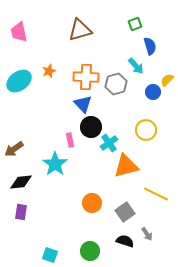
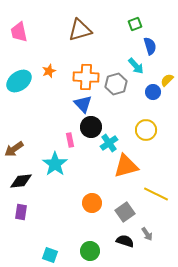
black diamond: moved 1 px up
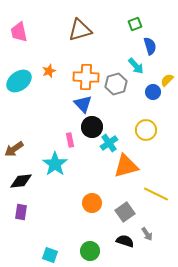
black circle: moved 1 px right
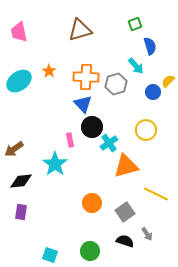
orange star: rotated 16 degrees counterclockwise
yellow semicircle: moved 1 px right, 1 px down
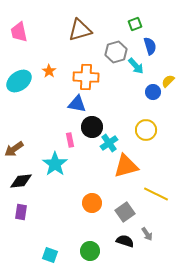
gray hexagon: moved 32 px up
blue triangle: moved 6 px left; rotated 36 degrees counterclockwise
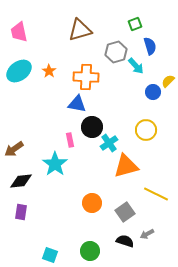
cyan ellipse: moved 10 px up
gray arrow: rotated 96 degrees clockwise
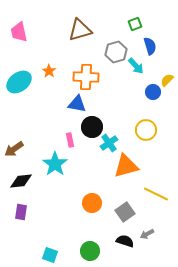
cyan ellipse: moved 11 px down
yellow semicircle: moved 1 px left, 1 px up
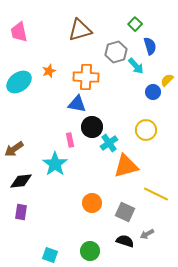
green square: rotated 24 degrees counterclockwise
orange star: rotated 16 degrees clockwise
gray square: rotated 30 degrees counterclockwise
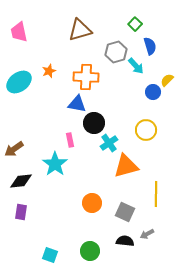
black circle: moved 2 px right, 4 px up
yellow line: rotated 65 degrees clockwise
black semicircle: rotated 12 degrees counterclockwise
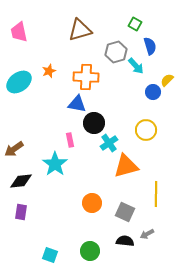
green square: rotated 16 degrees counterclockwise
